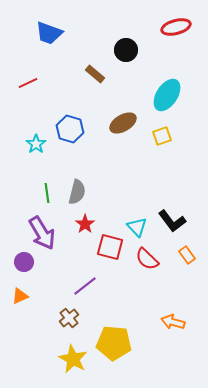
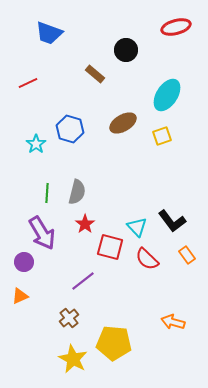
green line: rotated 12 degrees clockwise
purple line: moved 2 px left, 5 px up
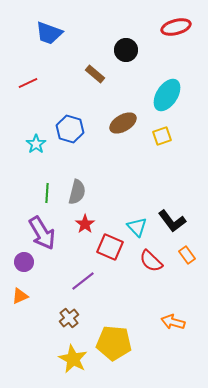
red square: rotated 8 degrees clockwise
red semicircle: moved 4 px right, 2 px down
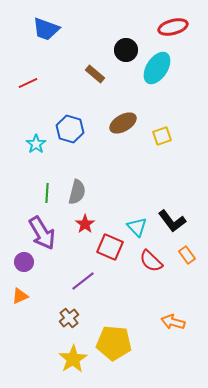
red ellipse: moved 3 px left
blue trapezoid: moved 3 px left, 4 px up
cyan ellipse: moved 10 px left, 27 px up
yellow star: rotated 12 degrees clockwise
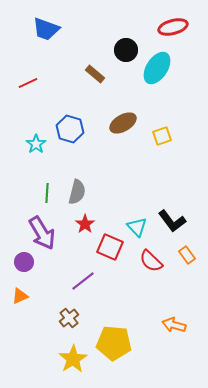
orange arrow: moved 1 px right, 3 px down
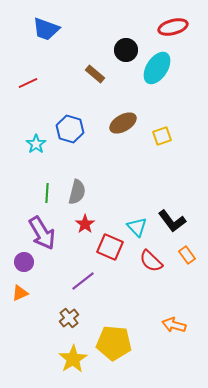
orange triangle: moved 3 px up
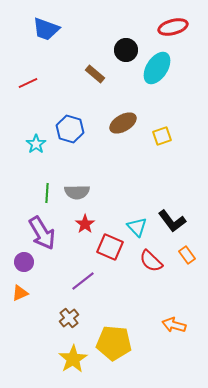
gray semicircle: rotated 75 degrees clockwise
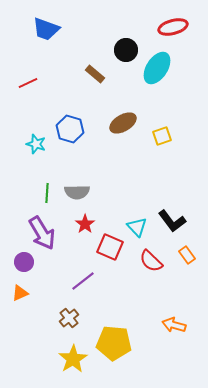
cyan star: rotated 18 degrees counterclockwise
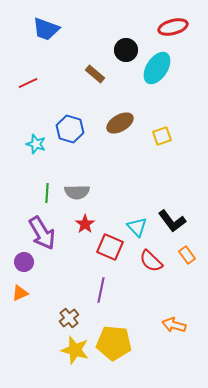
brown ellipse: moved 3 px left
purple line: moved 18 px right, 9 px down; rotated 40 degrees counterclockwise
yellow star: moved 2 px right, 9 px up; rotated 24 degrees counterclockwise
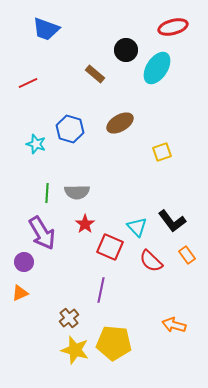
yellow square: moved 16 px down
